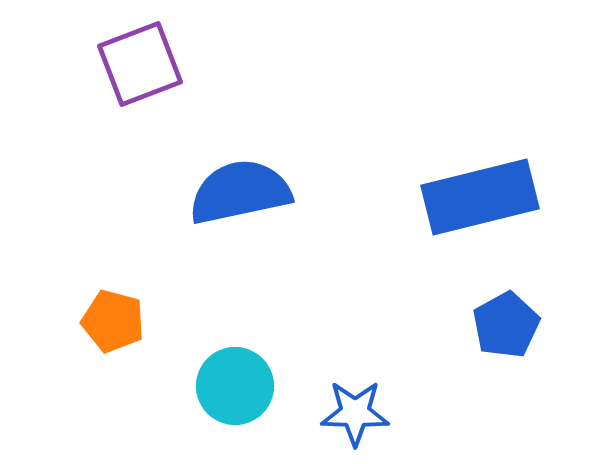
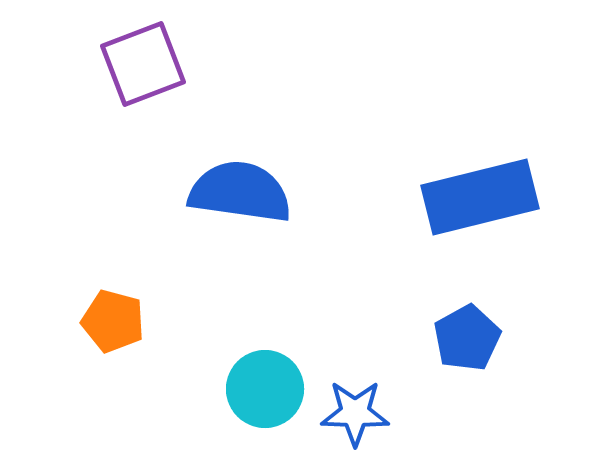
purple square: moved 3 px right
blue semicircle: rotated 20 degrees clockwise
blue pentagon: moved 39 px left, 13 px down
cyan circle: moved 30 px right, 3 px down
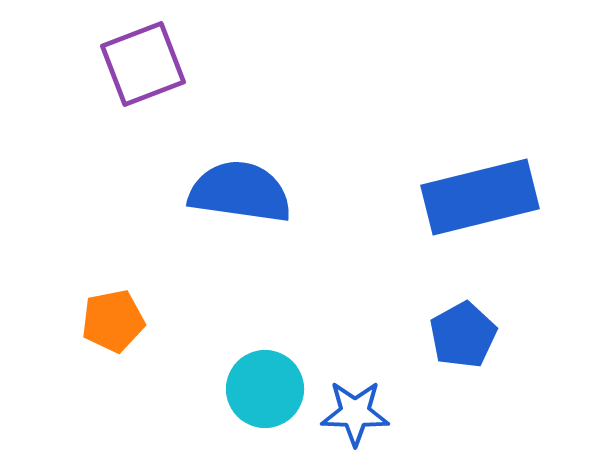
orange pentagon: rotated 26 degrees counterclockwise
blue pentagon: moved 4 px left, 3 px up
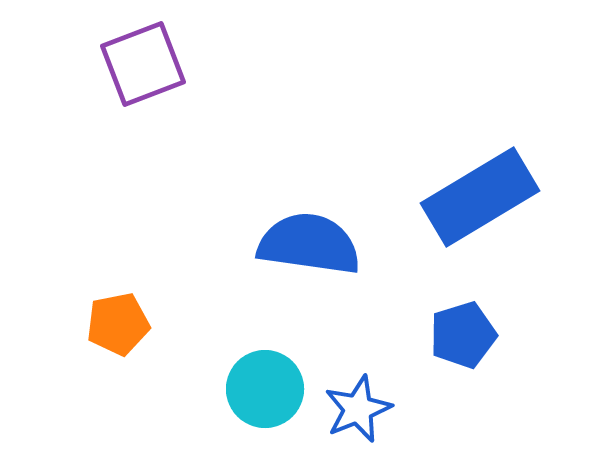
blue semicircle: moved 69 px right, 52 px down
blue rectangle: rotated 17 degrees counterclockwise
orange pentagon: moved 5 px right, 3 px down
blue pentagon: rotated 12 degrees clockwise
blue star: moved 3 px right, 4 px up; rotated 24 degrees counterclockwise
